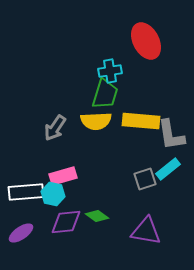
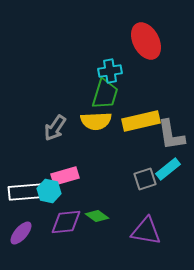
yellow rectangle: rotated 18 degrees counterclockwise
pink rectangle: moved 2 px right
cyan hexagon: moved 4 px left, 3 px up
purple ellipse: rotated 15 degrees counterclockwise
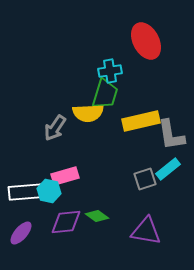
yellow semicircle: moved 8 px left, 8 px up
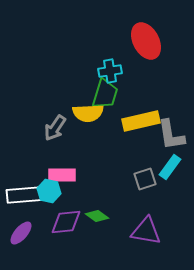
cyan rectangle: moved 2 px right, 2 px up; rotated 15 degrees counterclockwise
pink rectangle: moved 3 px left, 1 px up; rotated 16 degrees clockwise
white rectangle: moved 2 px left, 3 px down
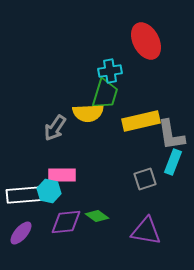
cyan rectangle: moved 3 px right, 5 px up; rotated 15 degrees counterclockwise
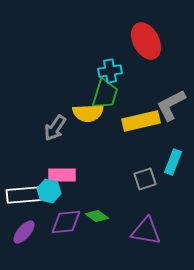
gray L-shape: moved 30 px up; rotated 72 degrees clockwise
purple ellipse: moved 3 px right, 1 px up
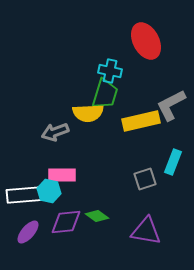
cyan cross: rotated 20 degrees clockwise
gray arrow: moved 4 px down; rotated 36 degrees clockwise
purple ellipse: moved 4 px right
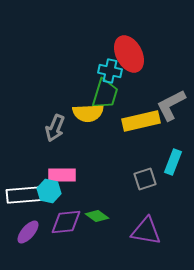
red ellipse: moved 17 px left, 13 px down
gray arrow: moved 4 px up; rotated 48 degrees counterclockwise
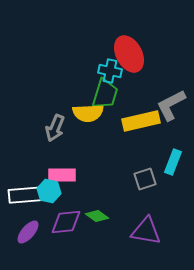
white rectangle: moved 2 px right
